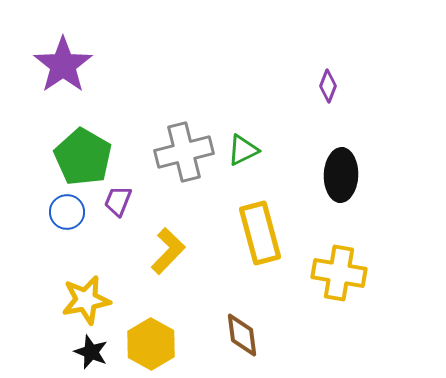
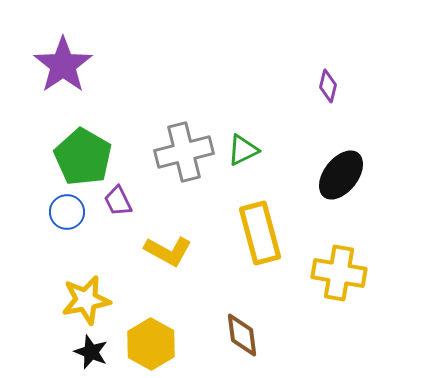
purple diamond: rotated 8 degrees counterclockwise
black ellipse: rotated 36 degrees clockwise
purple trapezoid: rotated 48 degrees counterclockwise
yellow L-shape: rotated 75 degrees clockwise
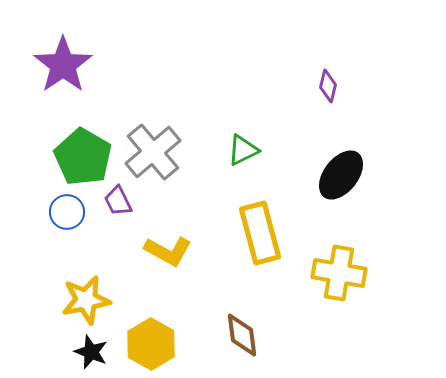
gray cross: moved 31 px left; rotated 26 degrees counterclockwise
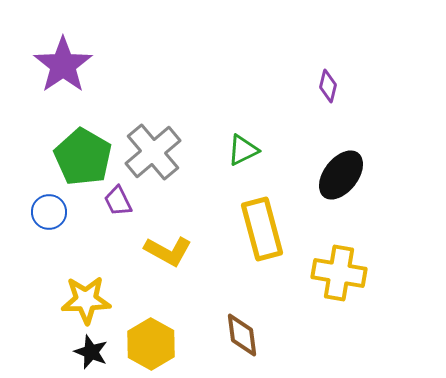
blue circle: moved 18 px left
yellow rectangle: moved 2 px right, 4 px up
yellow star: rotated 9 degrees clockwise
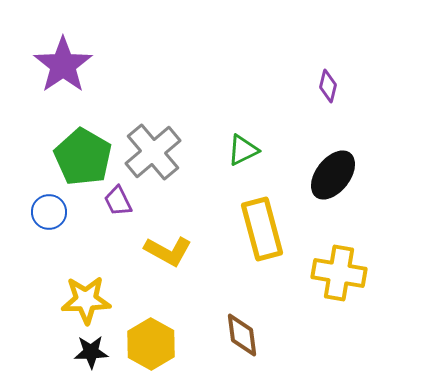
black ellipse: moved 8 px left
black star: rotated 24 degrees counterclockwise
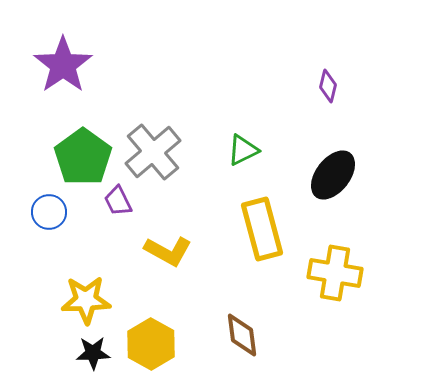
green pentagon: rotated 6 degrees clockwise
yellow cross: moved 4 px left
black star: moved 2 px right, 1 px down
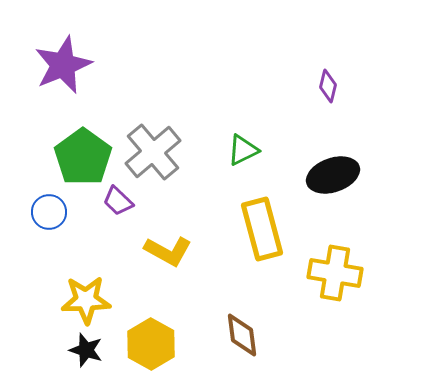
purple star: rotated 12 degrees clockwise
black ellipse: rotated 33 degrees clockwise
purple trapezoid: rotated 20 degrees counterclockwise
black star: moved 7 px left, 3 px up; rotated 20 degrees clockwise
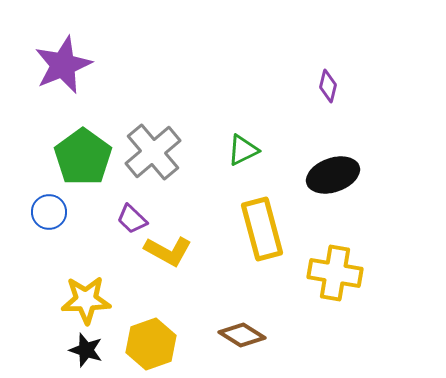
purple trapezoid: moved 14 px right, 18 px down
brown diamond: rotated 51 degrees counterclockwise
yellow hexagon: rotated 12 degrees clockwise
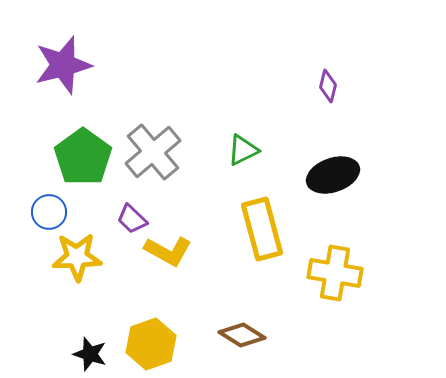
purple star: rotated 8 degrees clockwise
yellow star: moved 9 px left, 43 px up
black star: moved 4 px right, 4 px down
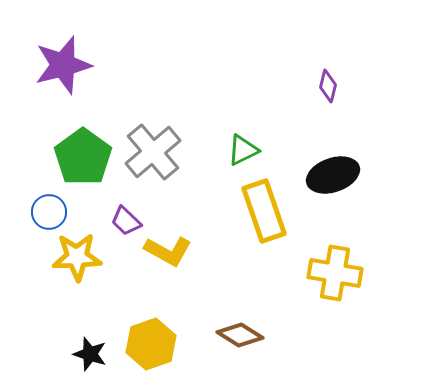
purple trapezoid: moved 6 px left, 2 px down
yellow rectangle: moved 2 px right, 18 px up; rotated 4 degrees counterclockwise
brown diamond: moved 2 px left
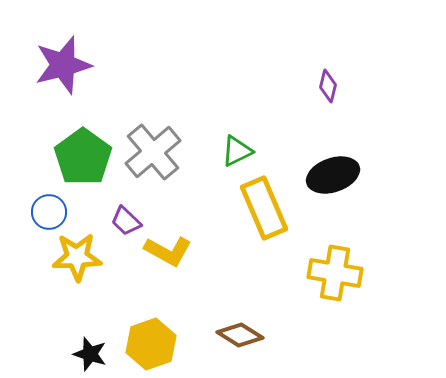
green triangle: moved 6 px left, 1 px down
yellow rectangle: moved 3 px up; rotated 4 degrees counterclockwise
